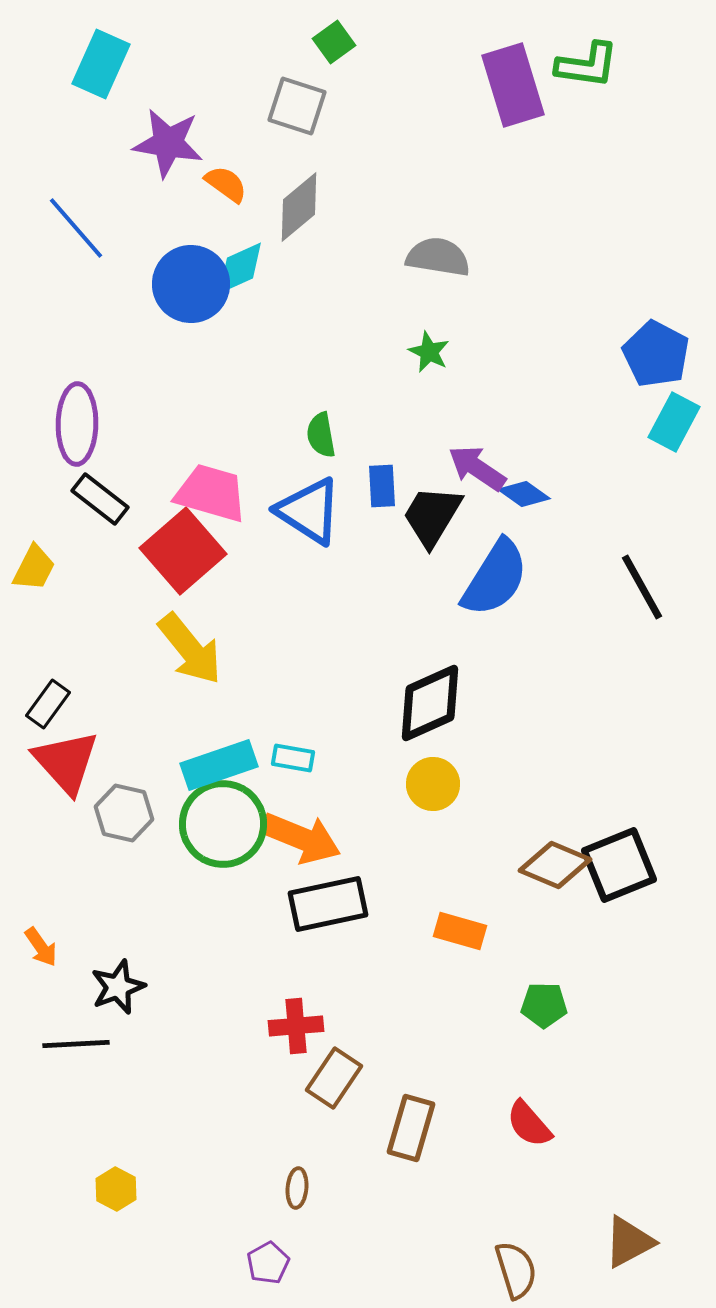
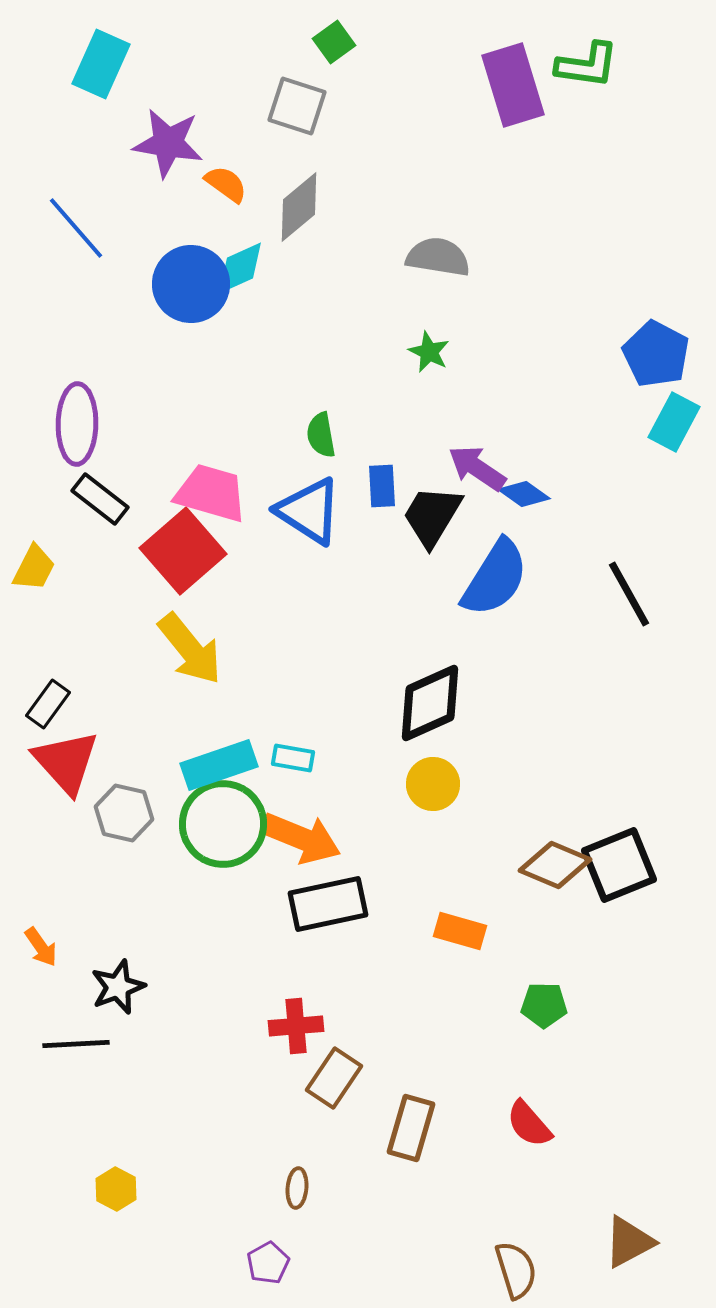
black line at (642, 587): moved 13 px left, 7 px down
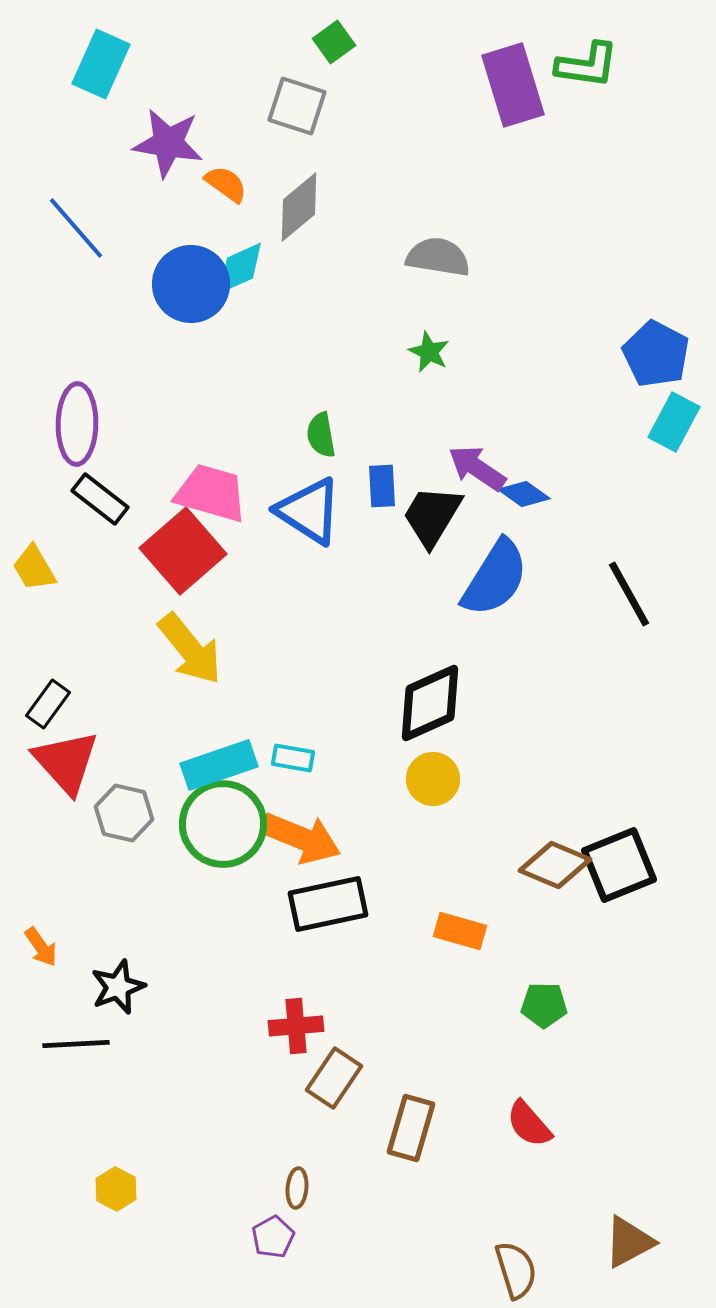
yellow trapezoid at (34, 568): rotated 123 degrees clockwise
yellow circle at (433, 784): moved 5 px up
purple pentagon at (268, 1263): moved 5 px right, 26 px up
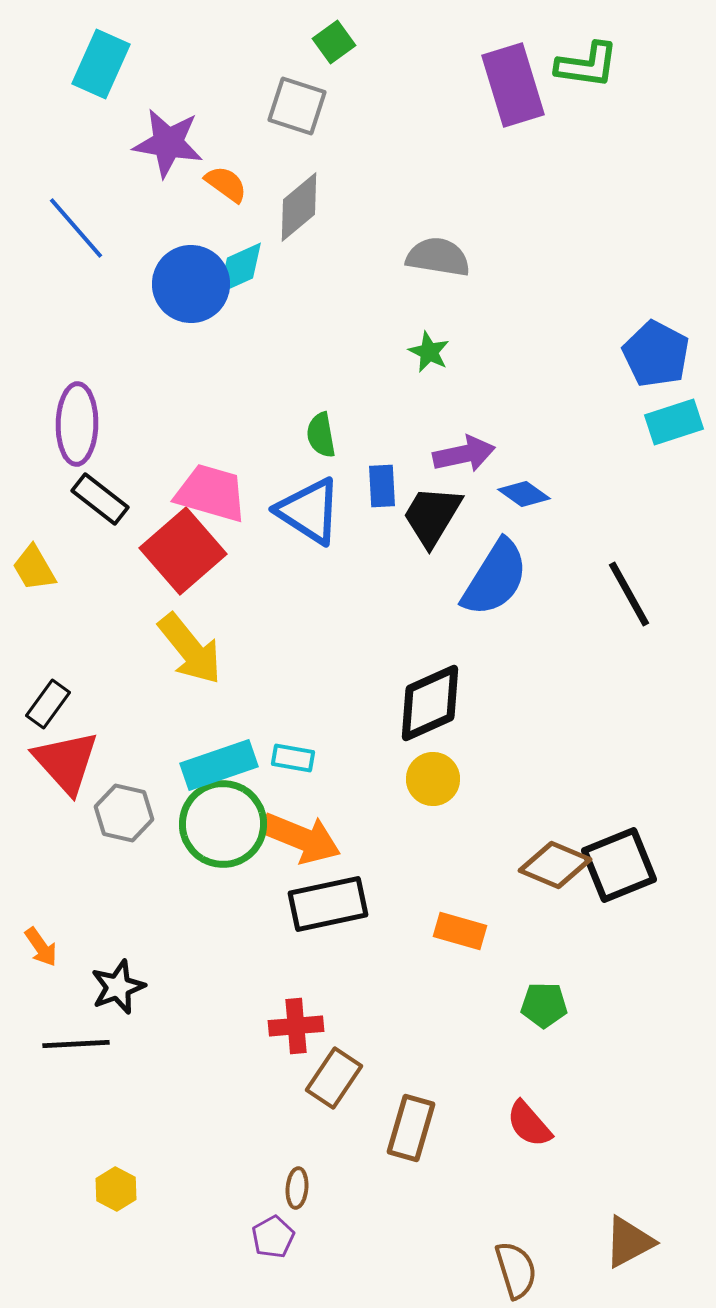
cyan rectangle at (674, 422): rotated 44 degrees clockwise
purple arrow at (477, 468): moved 13 px left, 14 px up; rotated 134 degrees clockwise
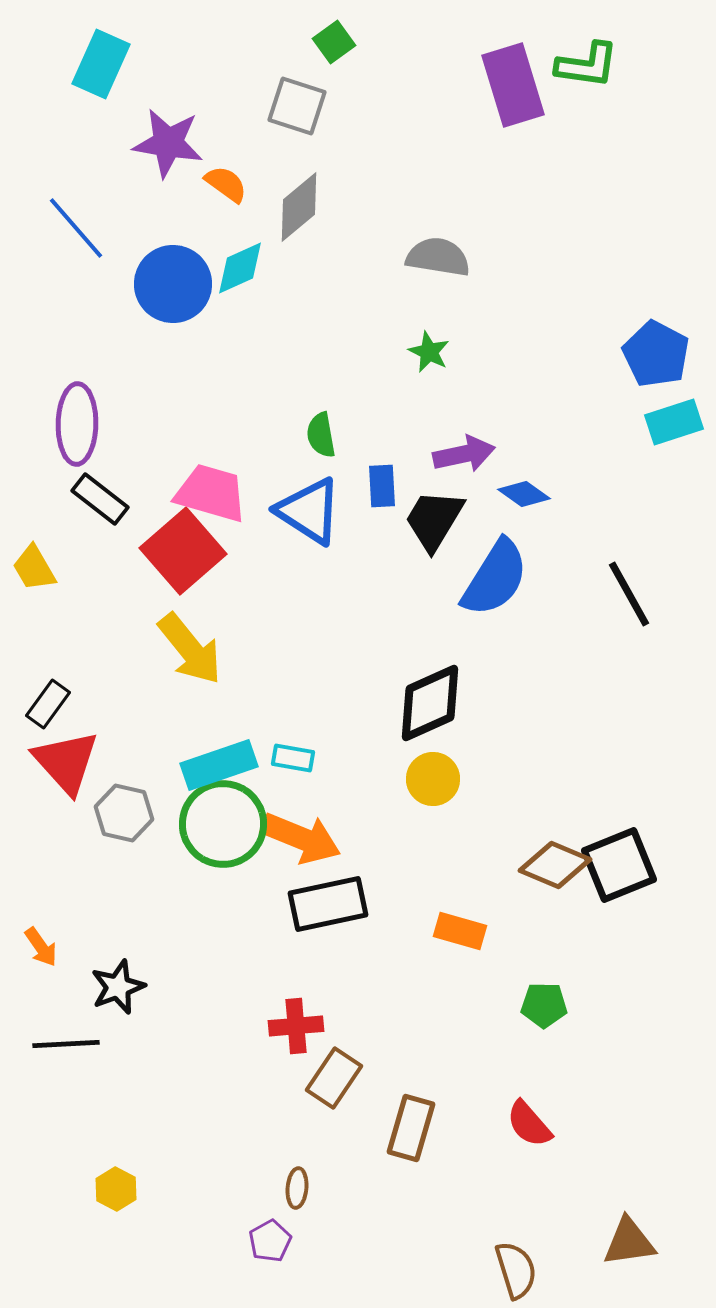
blue circle at (191, 284): moved 18 px left
black trapezoid at (432, 516): moved 2 px right, 4 px down
black line at (76, 1044): moved 10 px left
purple pentagon at (273, 1237): moved 3 px left, 4 px down
brown triangle at (629, 1242): rotated 20 degrees clockwise
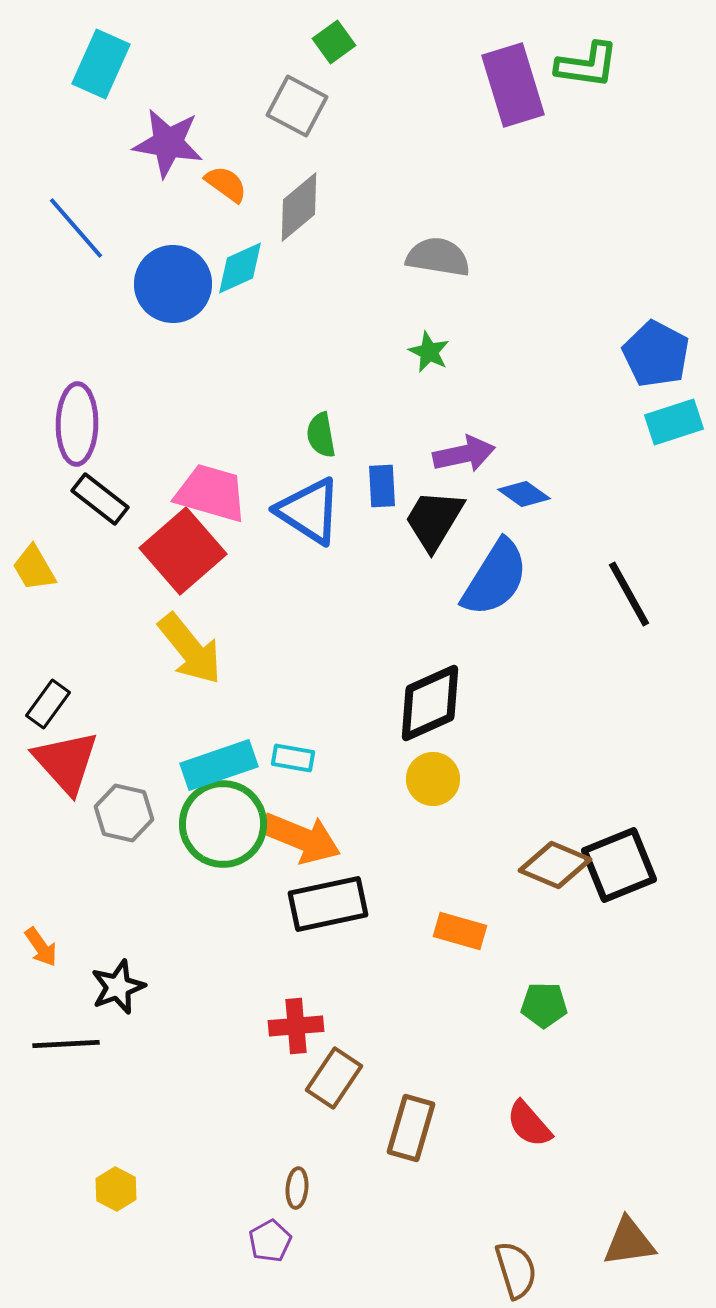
gray square at (297, 106): rotated 10 degrees clockwise
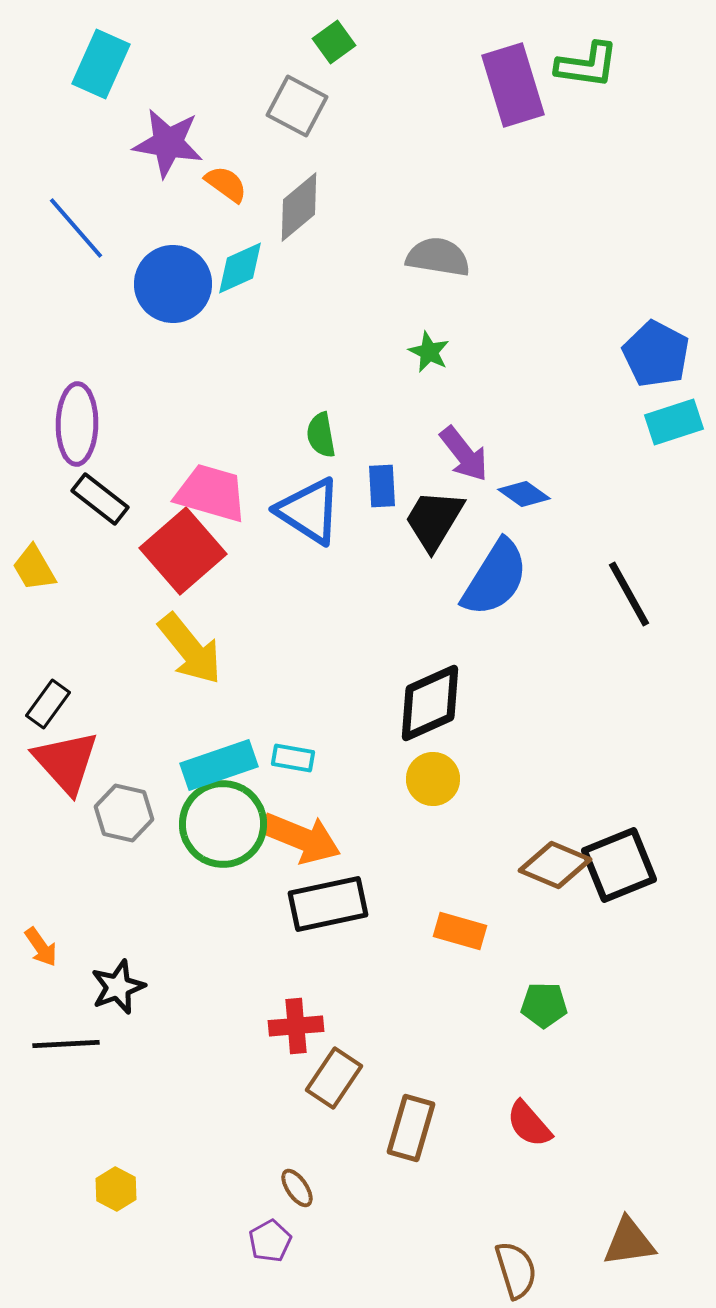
purple arrow at (464, 454): rotated 64 degrees clockwise
brown ellipse at (297, 1188): rotated 39 degrees counterclockwise
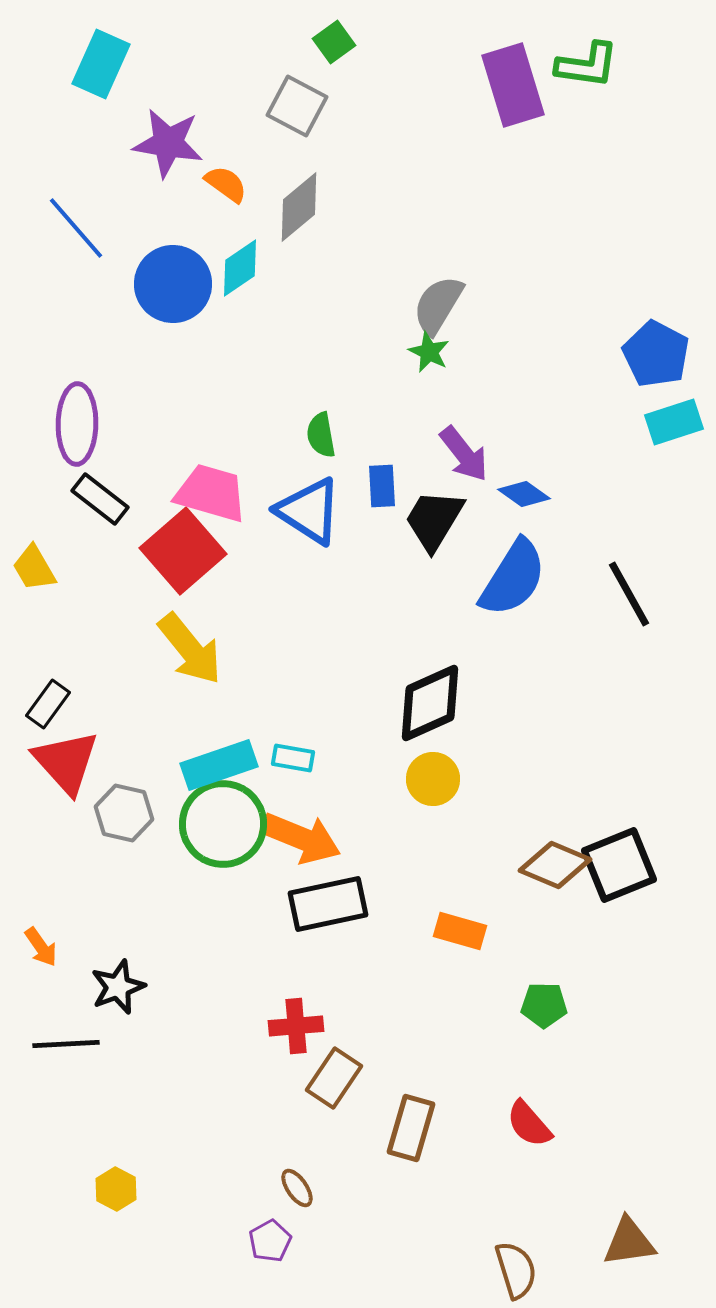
gray semicircle at (438, 257): moved 48 px down; rotated 68 degrees counterclockwise
cyan diamond at (240, 268): rotated 10 degrees counterclockwise
blue semicircle at (495, 578): moved 18 px right
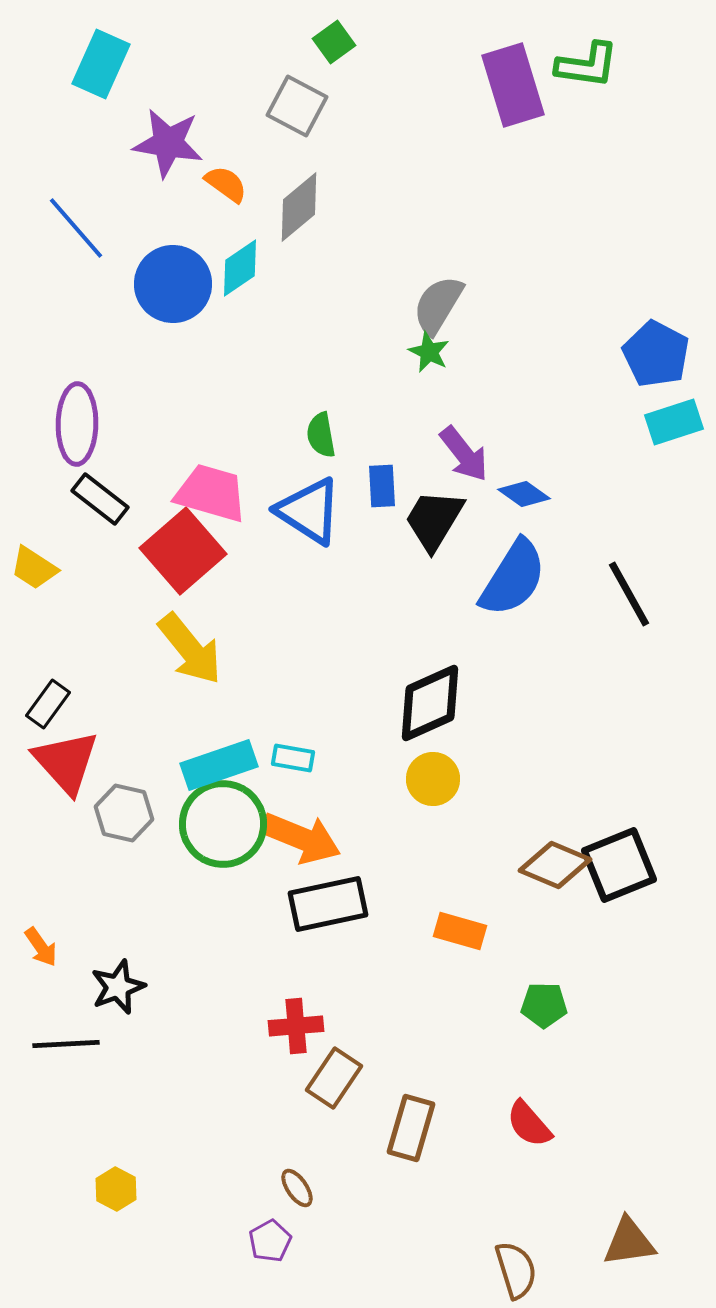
yellow trapezoid at (34, 568): rotated 27 degrees counterclockwise
